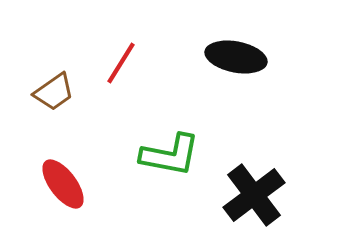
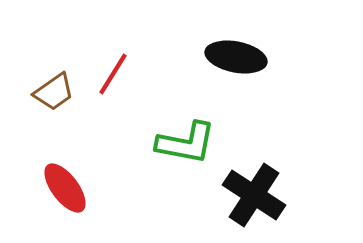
red line: moved 8 px left, 11 px down
green L-shape: moved 16 px right, 12 px up
red ellipse: moved 2 px right, 4 px down
black cross: rotated 20 degrees counterclockwise
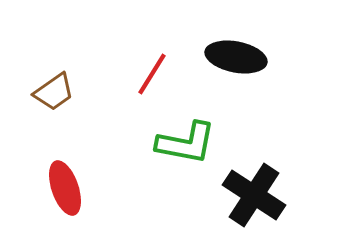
red line: moved 39 px right
red ellipse: rotated 18 degrees clockwise
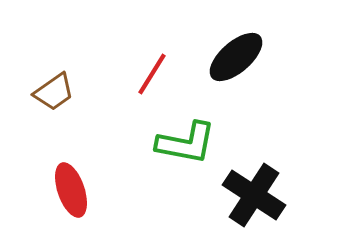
black ellipse: rotated 52 degrees counterclockwise
red ellipse: moved 6 px right, 2 px down
